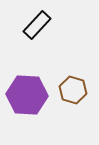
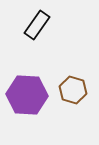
black rectangle: rotated 8 degrees counterclockwise
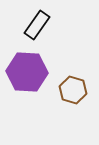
purple hexagon: moved 23 px up
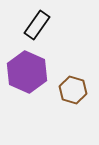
purple hexagon: rotated 21 degrees clockwise
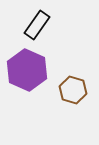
purple hexagon: moved 2 px up
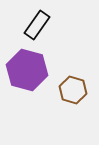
purple hexagon: rotated 9 degrees counterclockwise
